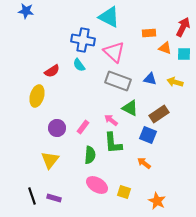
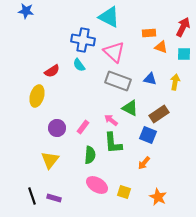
orange triangle: moved 4 px left, 1 px up
yellow arrow: rotated 84 degrees clockwise
orange arrow: rotated 88 degrees counterclockwise
orange star: moved 1 px right, 4 px up
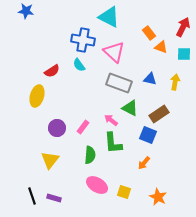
orange rectangle: rotated 56 degrees clockwise
gray rectangle: moved 1 px right, 2 px down
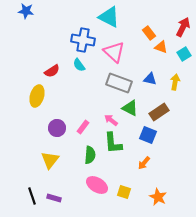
cyan square: rotated 32 degrees counterclockwise
brown rectangle: moved 2 px up
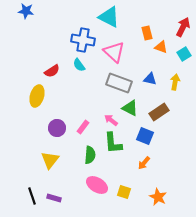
orange rectangle: moved 2 px left; rotated 24 degrees clockwise
blue square: moved 3 px left, 1 px down
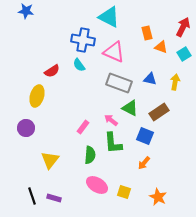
pink triangle: rotated 20 degrees counterclockwise
purple circle: moved 31 px left
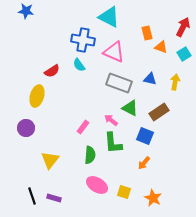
orange star: moved 5 px left, 1 px down
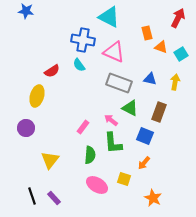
red arrow: moved 5 px left, 9 px up
cyan square: moved 3 px left
brown rectangle: rotated 36 degrees counterclockwise
yellow square: moved 13 px up
purple rectangle: rotated 32 degrees clockwise
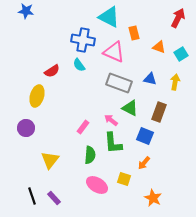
orange rectangle: moved 13 px left
orange triangle: moved 2 px left
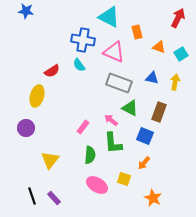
orange rectangle: moved 3 px right, 1 px up
blue triangle: moved 2 px right, 1 px up
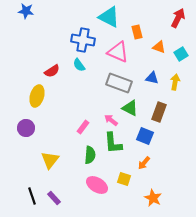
pink triangle: moved 4 px right
